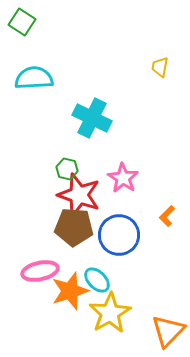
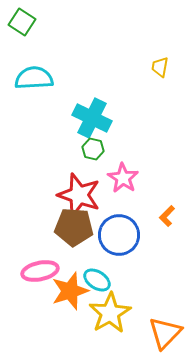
green hexagon: moved 26 px right, 20 px up
cyan ellipse: rotated 12 degrees counterclockwise
orange triangle: moved 3 px left, 2 px down
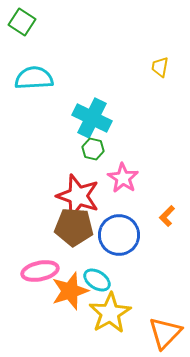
red star: moved 1 px left, 1 px down
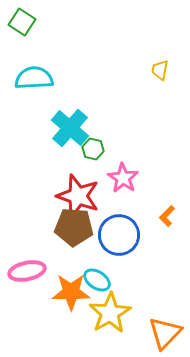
yellow trapezoid: moved 3 px down
cyan cross: moved 22 px left, 10 px down; rotated 15 degrees clockwise
pink ellipse: moved 13 px left
orange star: moved 1 px right, 1 px down; rotated 18 degrees clockwise
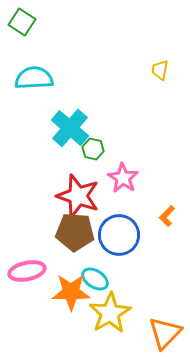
brown pentagon: moved 1 px right, 5 px down
cyan ellipse: moved 2 px left, 1 px up
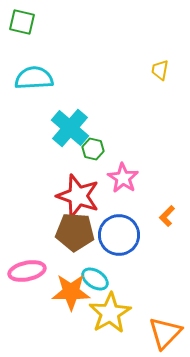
green square: rotated 20 degrees counterclockwise
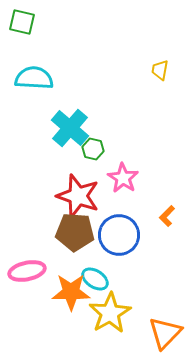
cyan semicircle: rotated 6 degrees clockwise
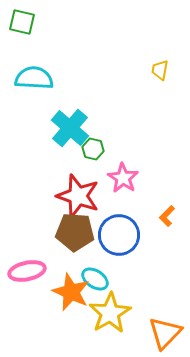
orange star: rotated 24 degrees clockwise
